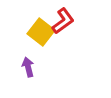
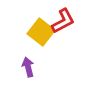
red L-shape: rotated 8 degrees clockwise
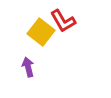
red L-shape: rotated 88 degrees clockwise
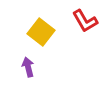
red L-shape: moved 22 px right
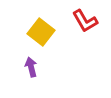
purple arrow: moved 3 px right
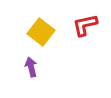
red L-shape: moved 4 px down; rotated 108 degrees clockwise
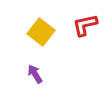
purple arrow: moved 4 px right, 7 px down; rotated 18 degrees counterclockwise
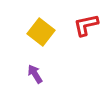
red L-shape: moved 1 px right
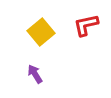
yellow square: rotated 12 degrees clockwise
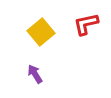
red L-shape: moved 1 px up
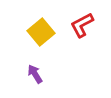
red L-shape: moved 4 px left, 1 px down; rotated 16 degrees counterclockwise
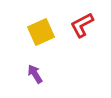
yellow square: rotated 16 degrees clockwise
